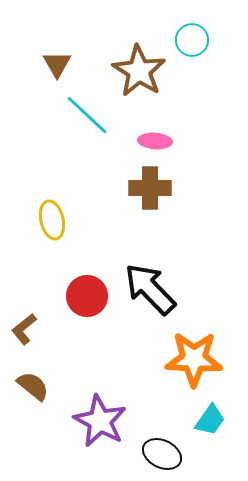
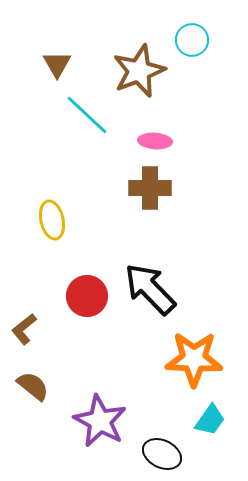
brown star: rotated 18 degrees clockwise
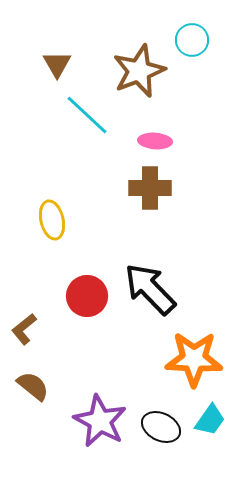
black ellipse: moved 1 px left, 27 px up
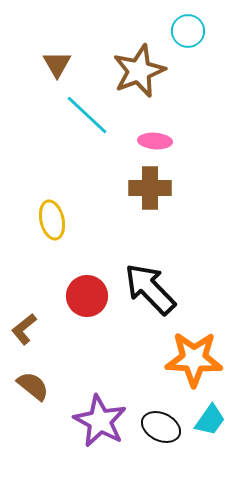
cyan circle: moved 4 px left, 9 px up
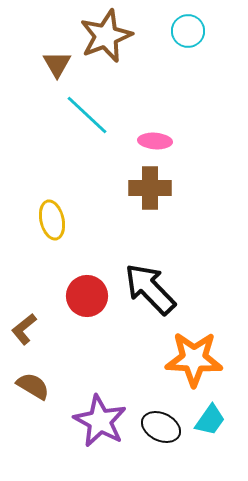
brown star: moved 33 px left, 35 px up
brown semicircle: rotated 8 degrees counterclockwise
